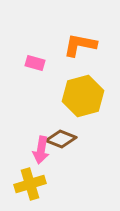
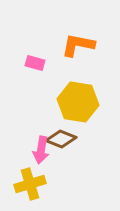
orange L-shape: moved 2 px left
yellow hexagon: moved 5 px left, 6 px down; rotated 24 degrees clockwise
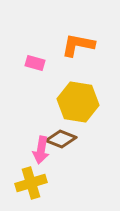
yellow cross: moved 1 px right, 1 px up
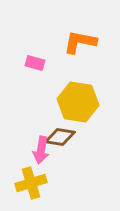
orange L-shape: moved 2 px right, 3 px up
brown diamond: moved 1 px left, 2 px up; rotated 12 degrees counterclockwise
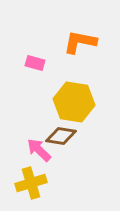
yellow hexagon: moved 4 px left
brown diamond: moved 1 px right, 1 px up
pink arrow: moved 2 px left; rotated 124 degrees clockwise
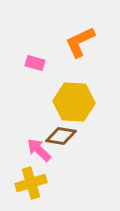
orange L-shape: rotated 36 degrees counterclockwise
yellow hexagon: rotated 6 degrees counterclockwise
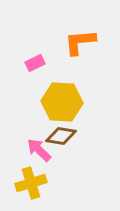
orange L-shape: rotated 20 degrees clockwise
pink rectangle: rotated 42 degrees counterclockwise
yellow hexagon: moved 12 px left
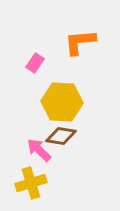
pink rectangle: rotated 30 degrees counterclockwise
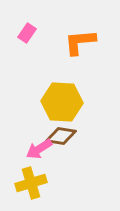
pink rectangle: moved 8 px left, 30 px up
pink arrow: moved 1 px up; rotated 76 degrees counterclockwise
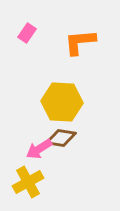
brown diamond: moved 2 px down
yellow cross: moved 3 px left, 1 px up; rotated 12 degrees counterclockwise
